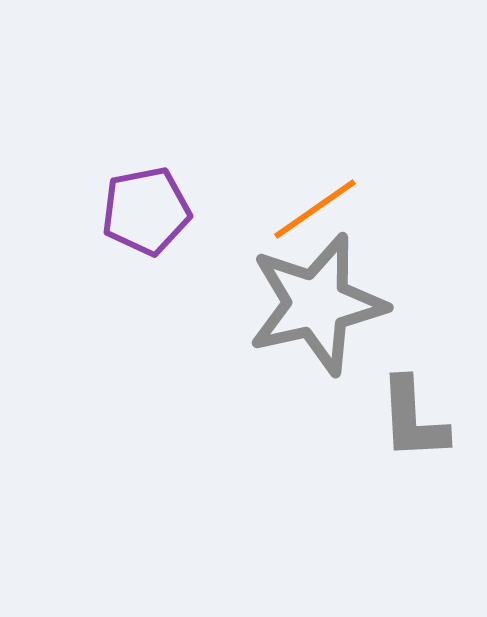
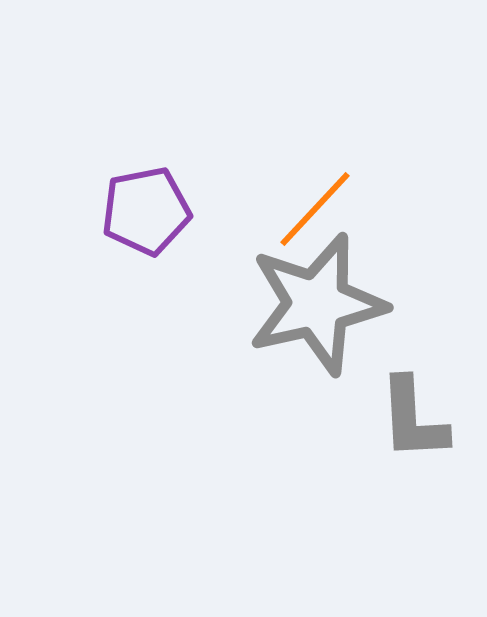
orange line: rotated 12 degrees counterclockwise
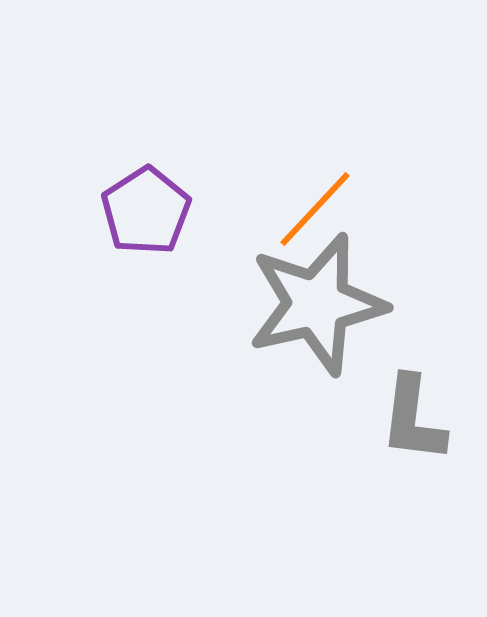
purple pentagon: rotated 22 degrees counterclockwise
gray L-shape: rotated 10 degrees clockwise
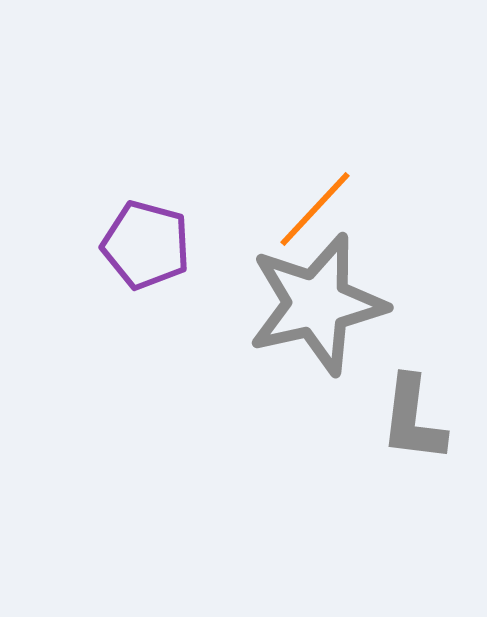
purple pentagon: moved 34 px down; rotated 24 degrees counterclockwise
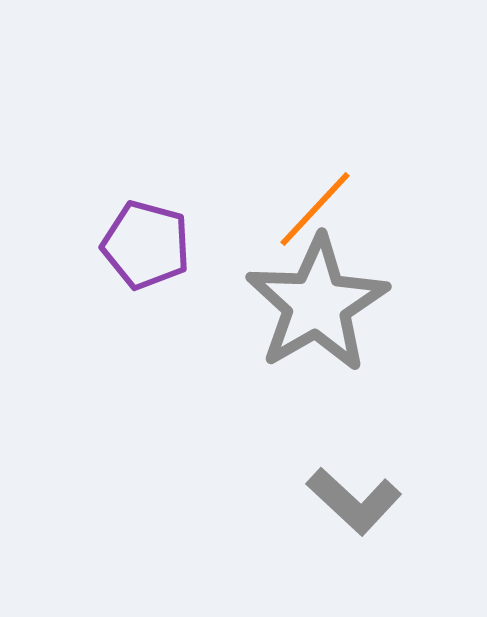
gray star: rotated 17 degrees counterclockwise
gray L-shape: moved 59 px left, 82 px down; rotated 54 degrees counterclockwise
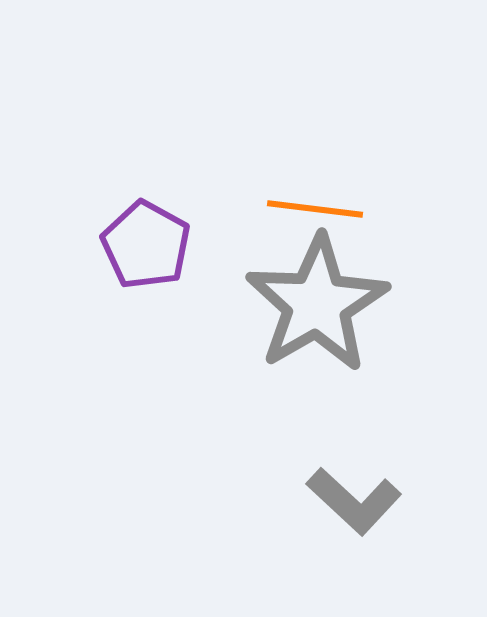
orange line: rotated 54 degrees clockwise
purple pentagon: rotated 14 degrees clockwise
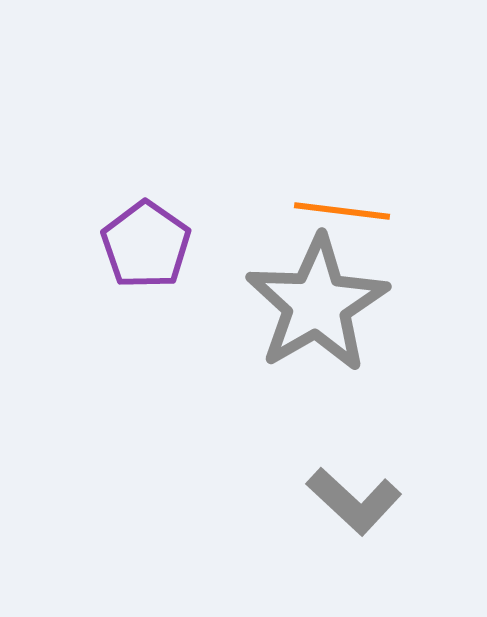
orange line: moved 27 px right, 2 px down
purple pentagon: rotated 6 degrees clockwise
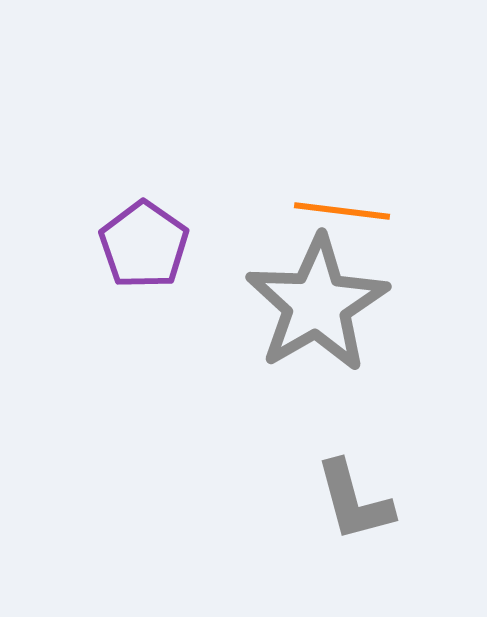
purple pentagon: moved 2 px left
gray L-shape: rotated 32 degrees clockwise
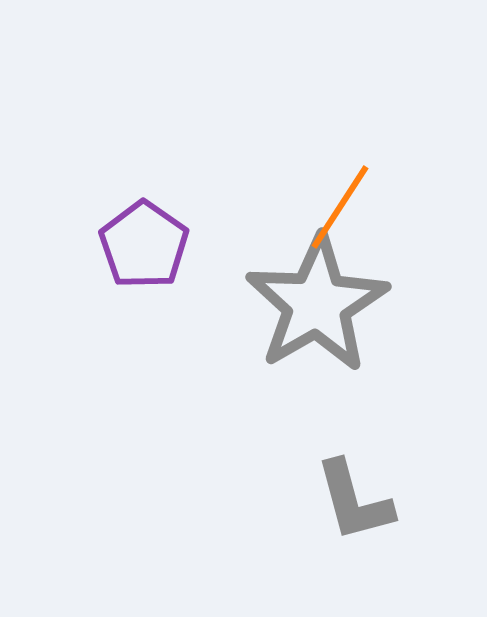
orange line: moved 2 px left, 4 px up; rotated 64 degrees counterclockwise
